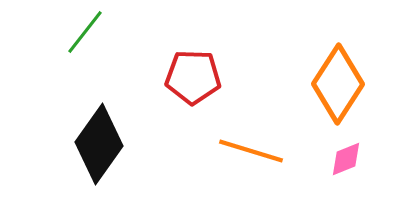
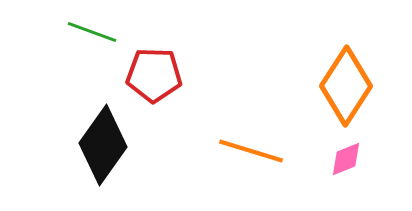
green line: moved 7 px right; rotated 72 degrees clockwise
red pentagon: moved 39 px left, 2 px up
orange diamond: moved 8 px right, 2 px down
black diamond: moved 4 px right, 1 px down
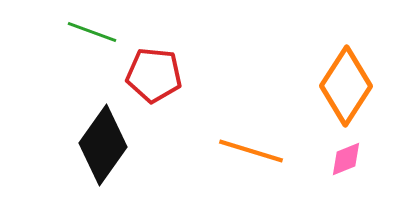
red pentagon: rotated 4 degrees clockwise
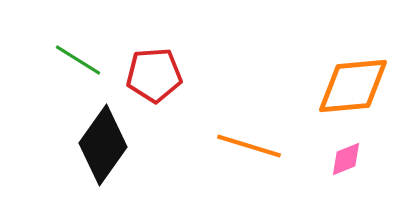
green line: moved 14 px left, 28 px down; rotated 12 degrees clockwise
red pentagon: rotated 10 degrees counterclockwise
orange diamond: moved 7 px right; rotated 52 degrees clockwise
orange line: moved 2 px left, 5 px up
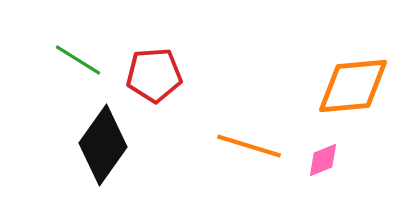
pink diamond: moved 23 px left, 1 px down
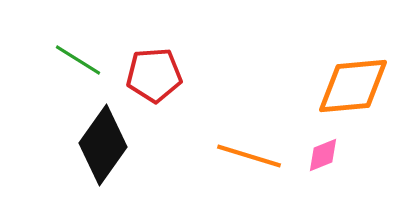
orange line: moved 10 px down
pink diamond: moved 5 px up
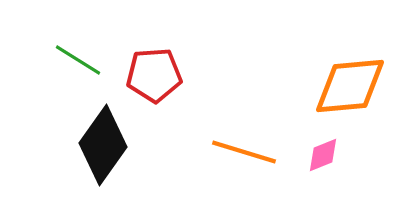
orange diamond: moved 3 px left
orange line: moved 5 px left, 4 px up
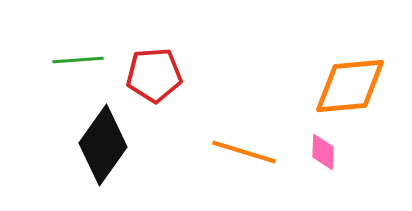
green line: rotated 36 degrees counterclockwise
pink diamond: moved 3 px up; rotated 66 degrees counterclockwise
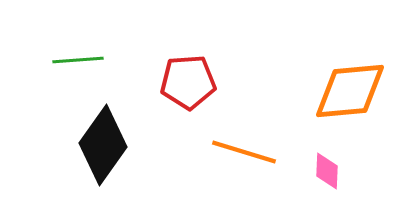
red pentagon: moved 34 px right, 7 px down
orange diamond: moved 5 px down
pink diamond: moved 4 px right, 19 px down
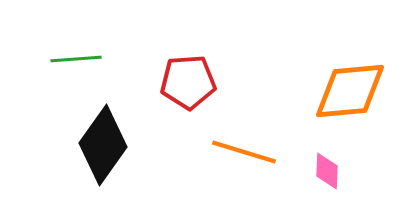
green line: moved 2 px left, 1 px up
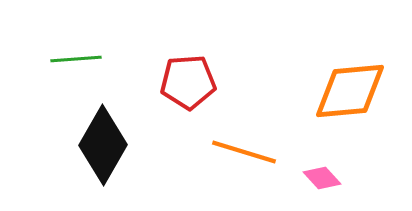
black diamond: rotated 6 degrees counterclockwise
pink diamond: moved 5 px left, 7 px down; rotated 45 degrees counterclockwise
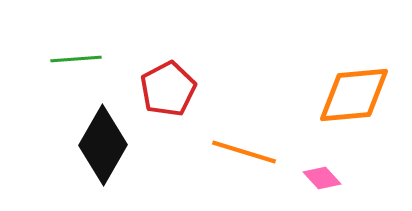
red pentagon: moved 20 px left, 7 px down; rotated 24 degrees counterclockwise
orange diamond: moved 4 px right, 4 px down
